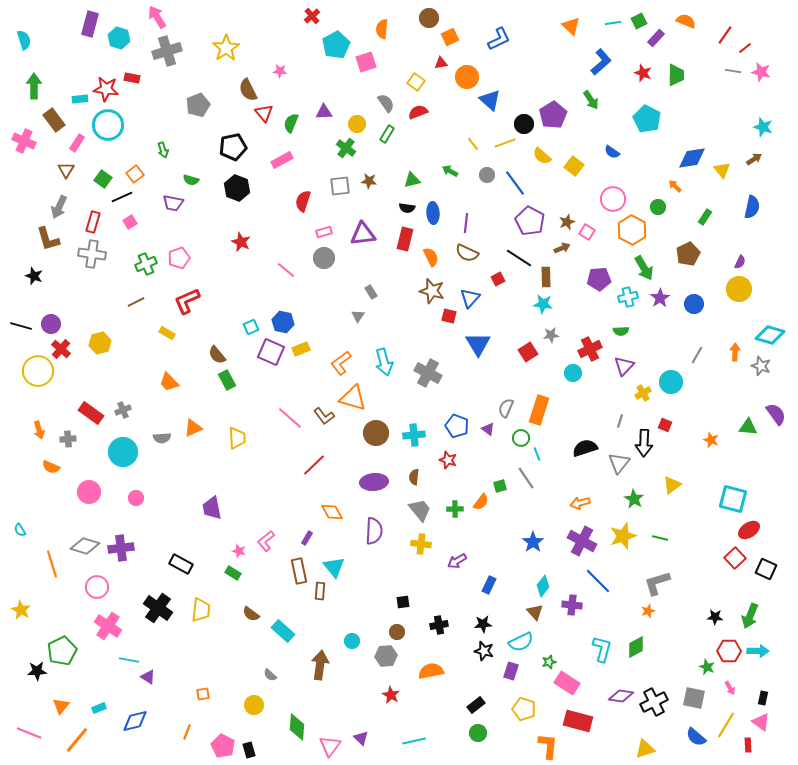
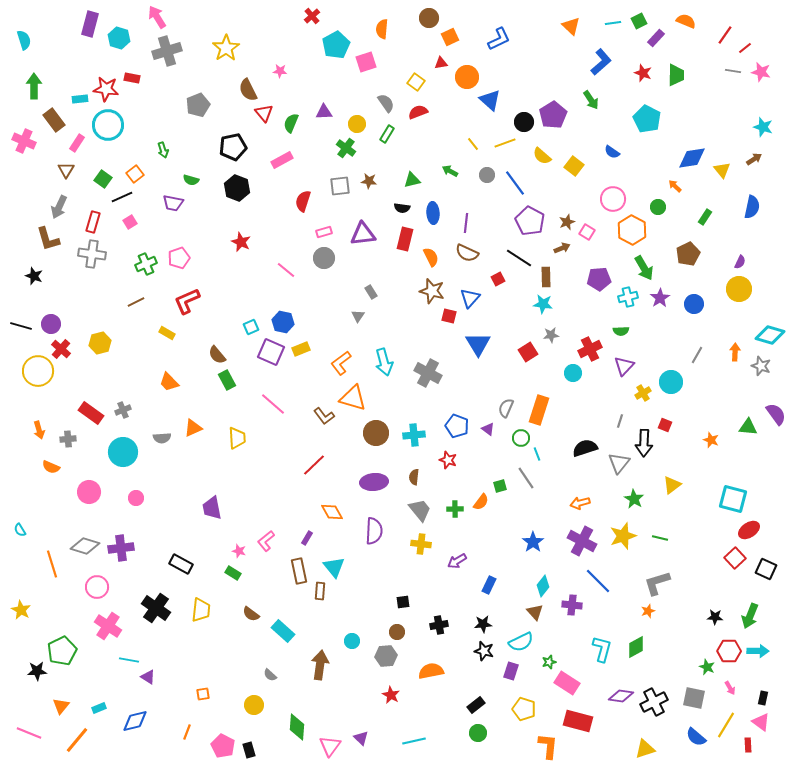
black circle at (524, 124): moved 2 px up
black semicircle at (407, 208): moved 5 px left
pink line at (290, 418): moved 17 px left, 14 px up
black cross at (158, 608): moved 2 px left
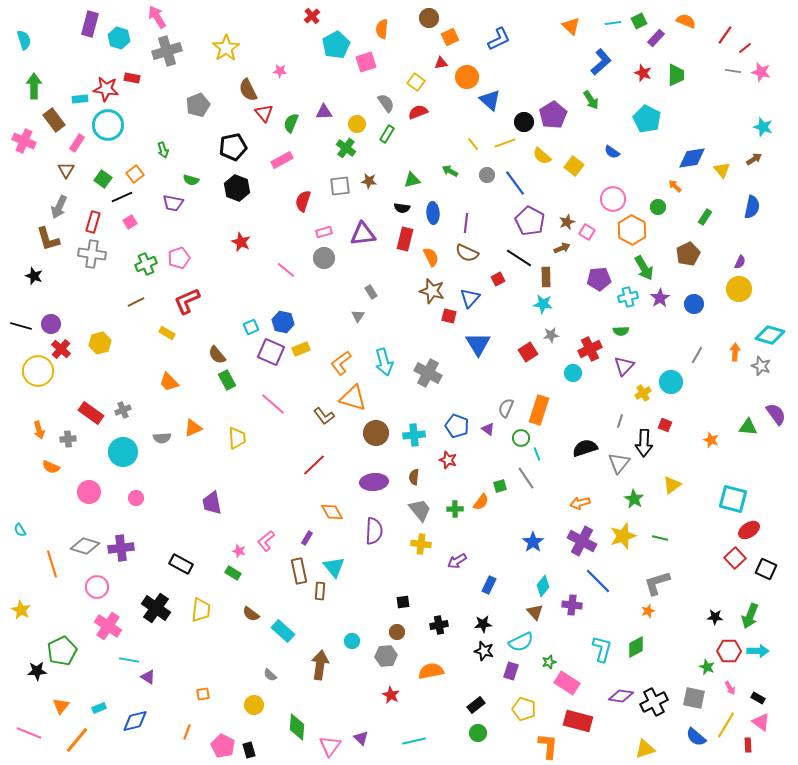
purple trapezoid at (212, 508): moved 5 px up
black rectangle at (763, 698): moved 5 px left; rotated 72 degrees counterclockwise
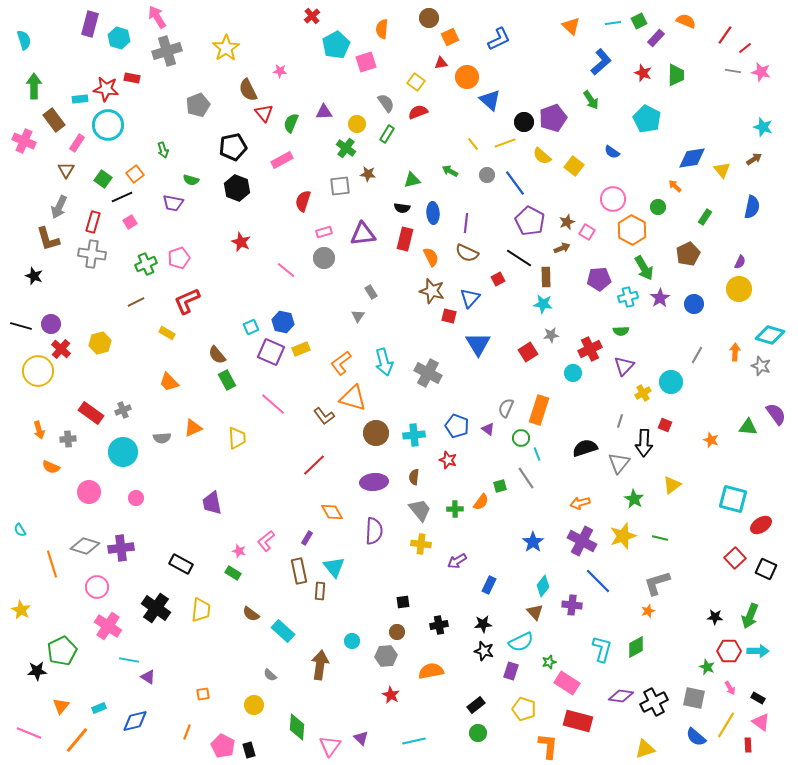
purple pentagon at (553, 115): moved 3 px down; rotated 12 degrees clockwise
brown star at (369, 181): moved 1 px left, 7 px up
red ellipse at (749, 530): moved 12 px right, 5 px up
